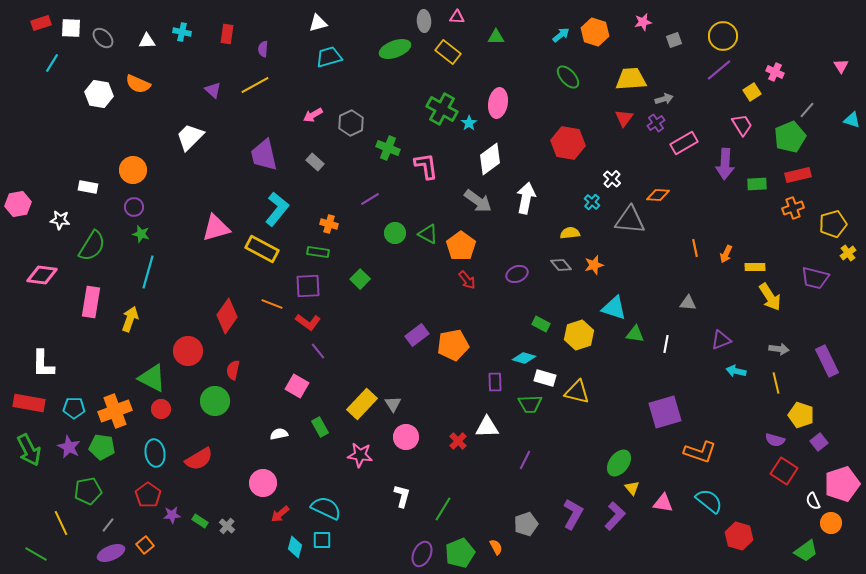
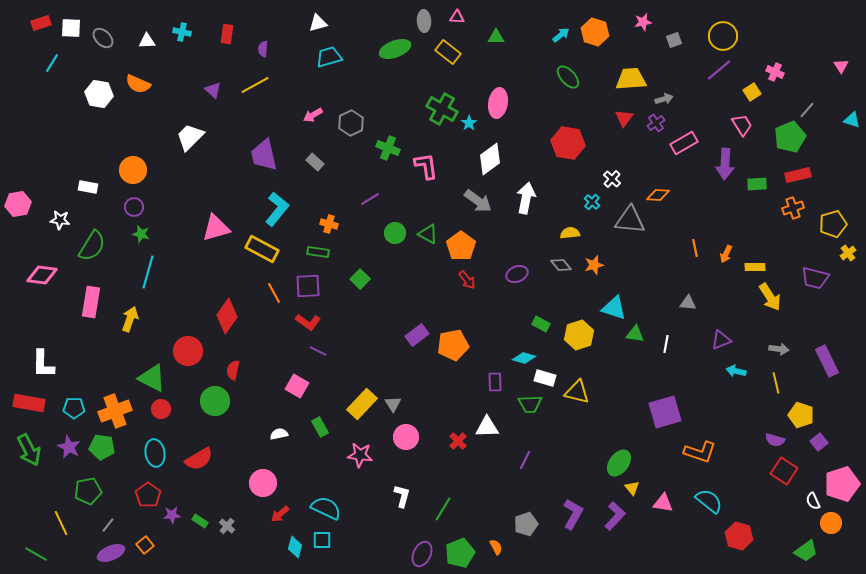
orange line at (272, 304): moved 2 px right, 11 px up; rotated 40 degrees clockwise
purple line at (318, 351): rotated 24 degrees counterclockwise
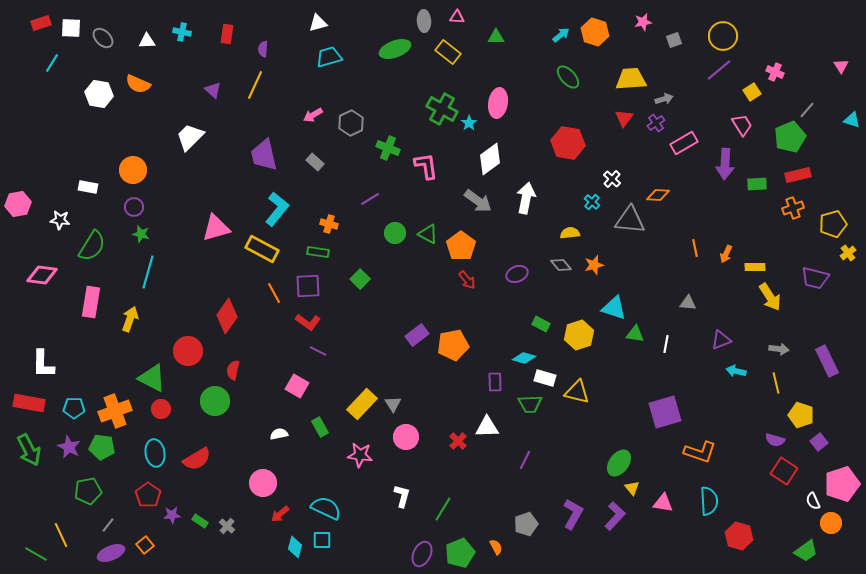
yellow line at (255, 85): rotated 36 degrees counterclockwise
red semicircle at (199, 459): moved 2 px left
cyan semicircle at (709, 501): rotated 48 degrees clockwise
yellow line at (61, 523): moved 12 px down
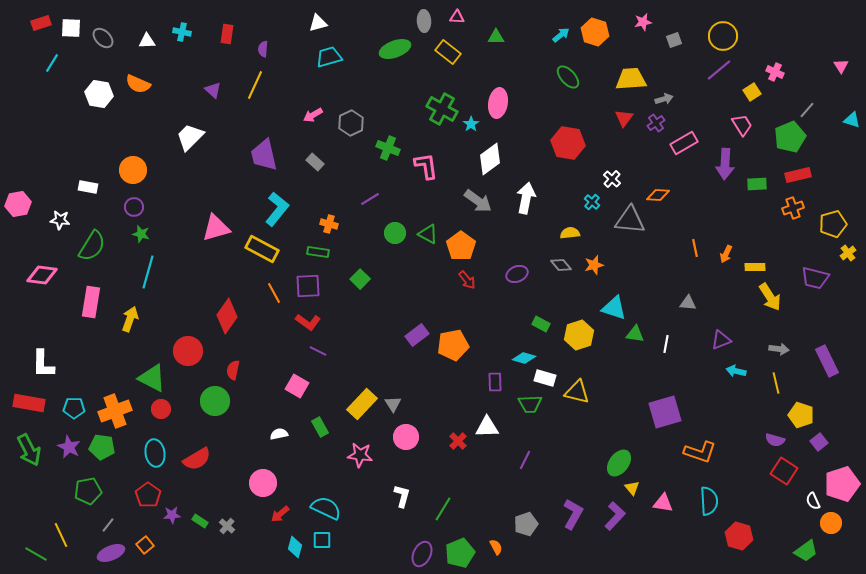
cyan star at (469, 123): moved 2 px right, 1 px down
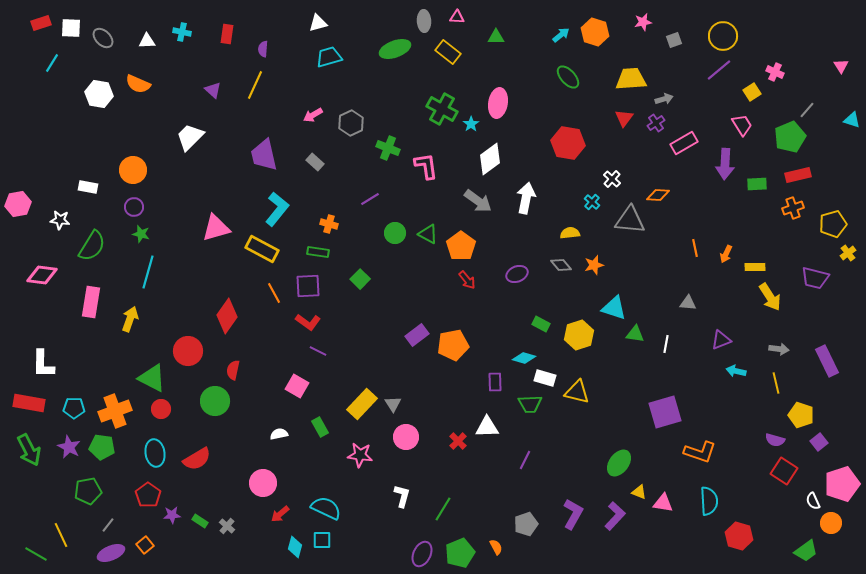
yellow triangle at (632, 488): moved 7 px right, 4 px down; rotated 28 degrees counterclockwise
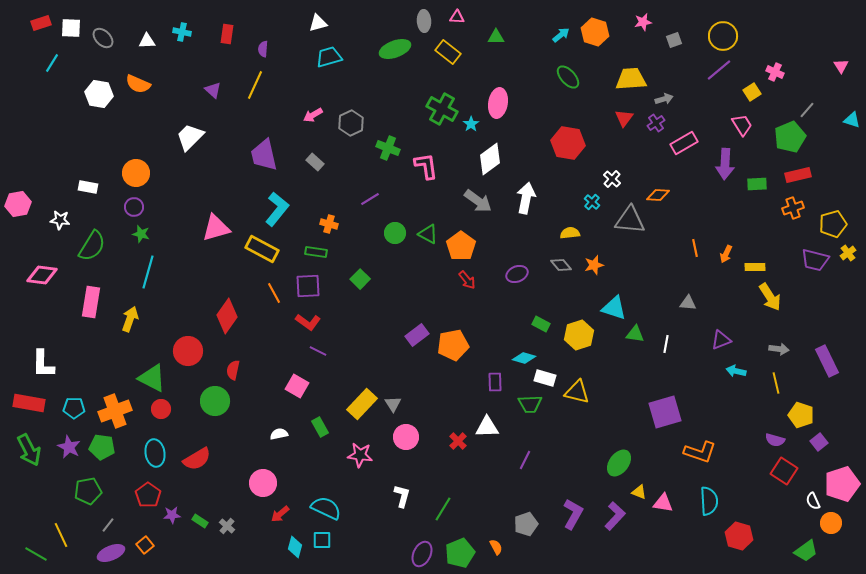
orange circle at (133, 170): moved 3 px right, 3 px down
green rectangle at (318, 252): moved 2 px left
purple trapezoid at (815, 278): moved 18 px up
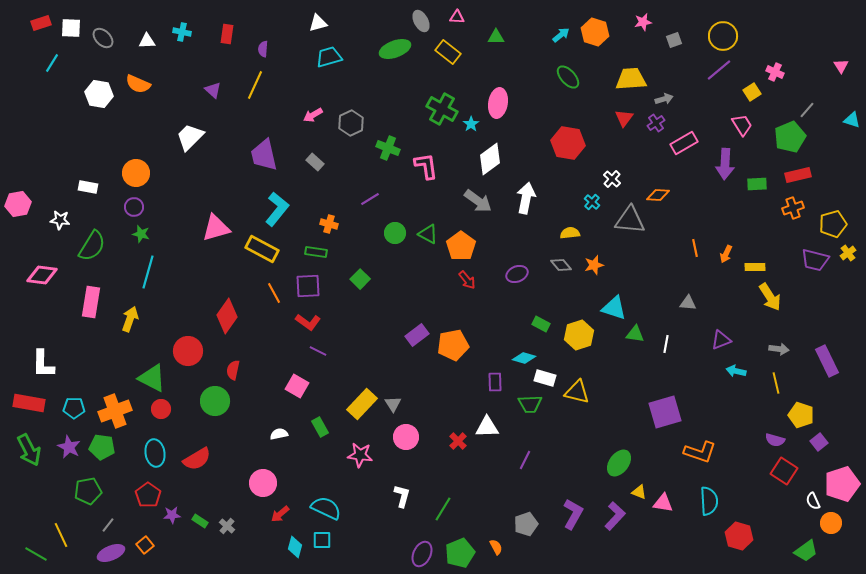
gray ellipse at (424, 21): moved 3 px left; rotated 25 degrees counterclockwise
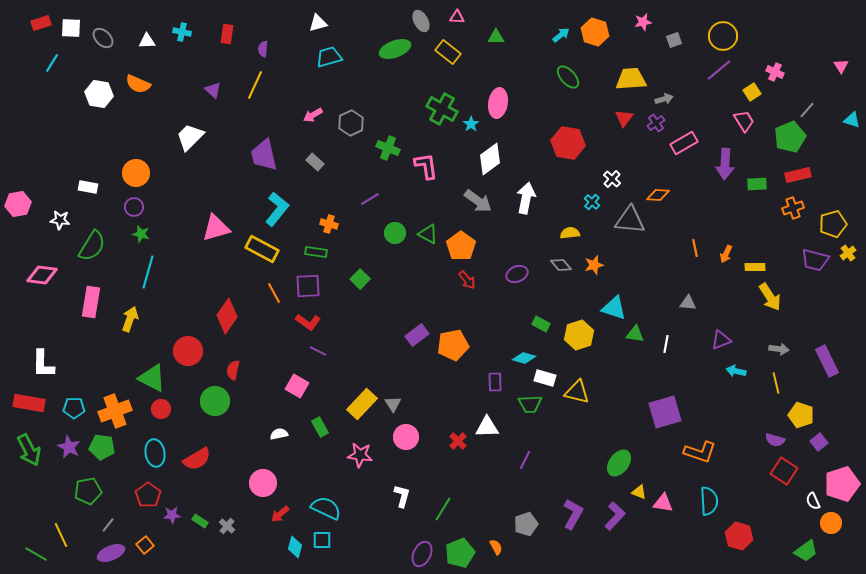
pink trapezoid at (742, 125): moved 2 px right, 4 px up
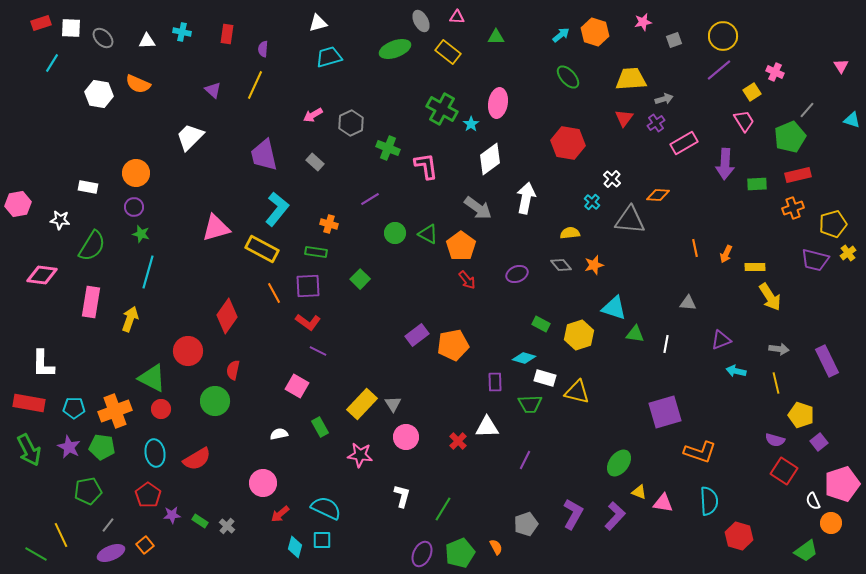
gray arrow at (478, 201): moved 7 px down
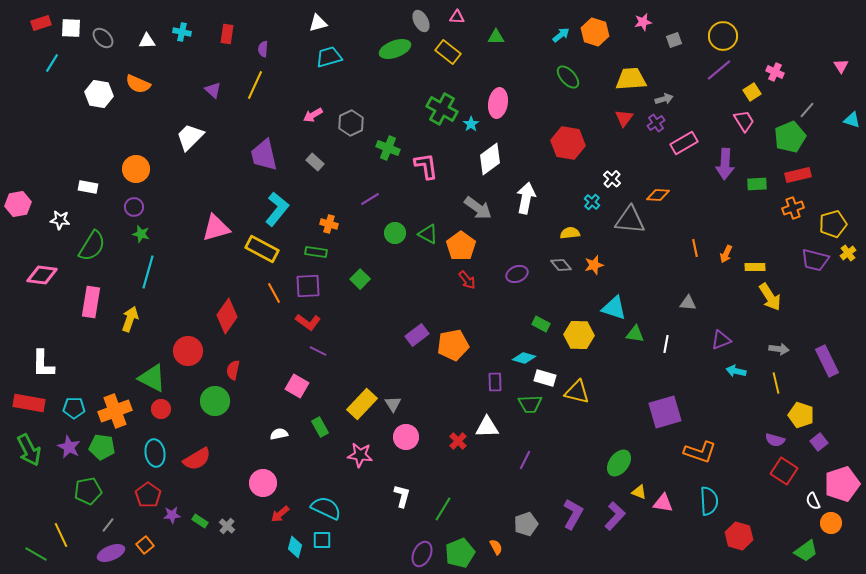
orange circle at (136, 173): moved 4 px up
yellow hexagon at (579, 335): rotated 20 degrees clockwise
